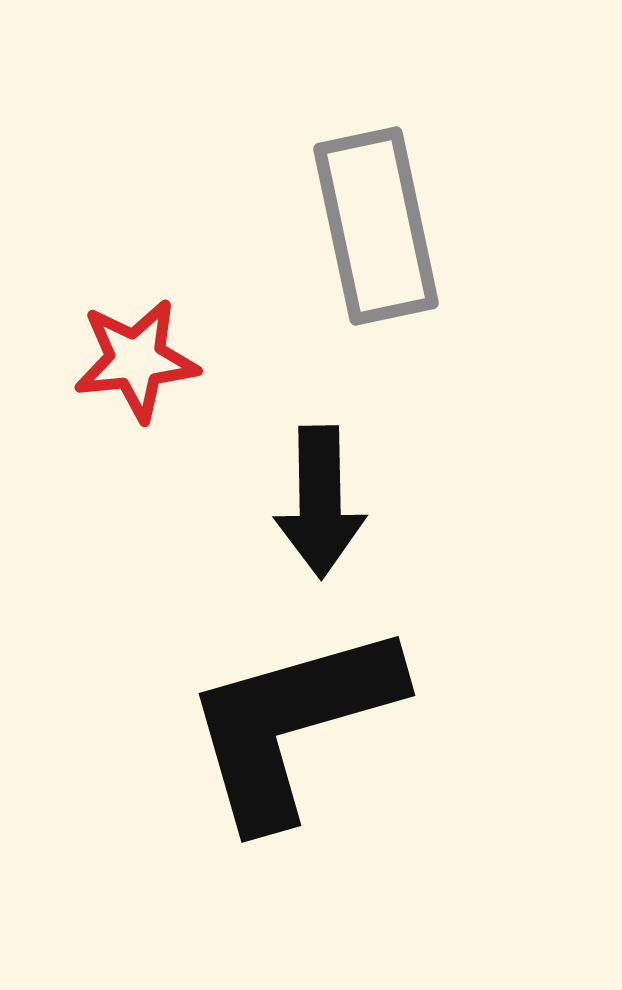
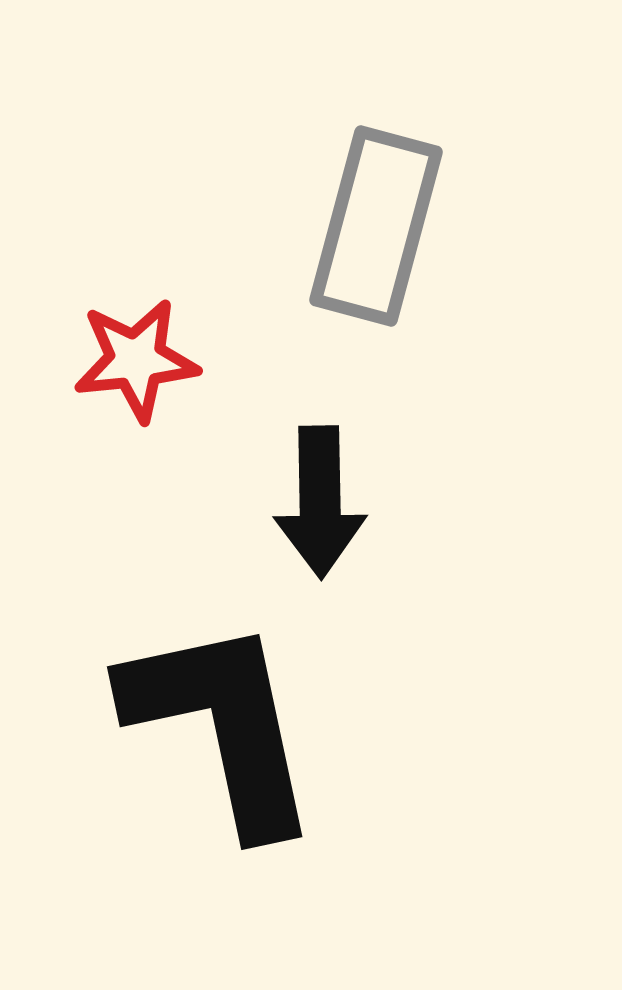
gray rectangle: rotated 27 degrees clockwise
black L-shape: moved 70 px left, 1 px down; rotated 94 degrees clockwise
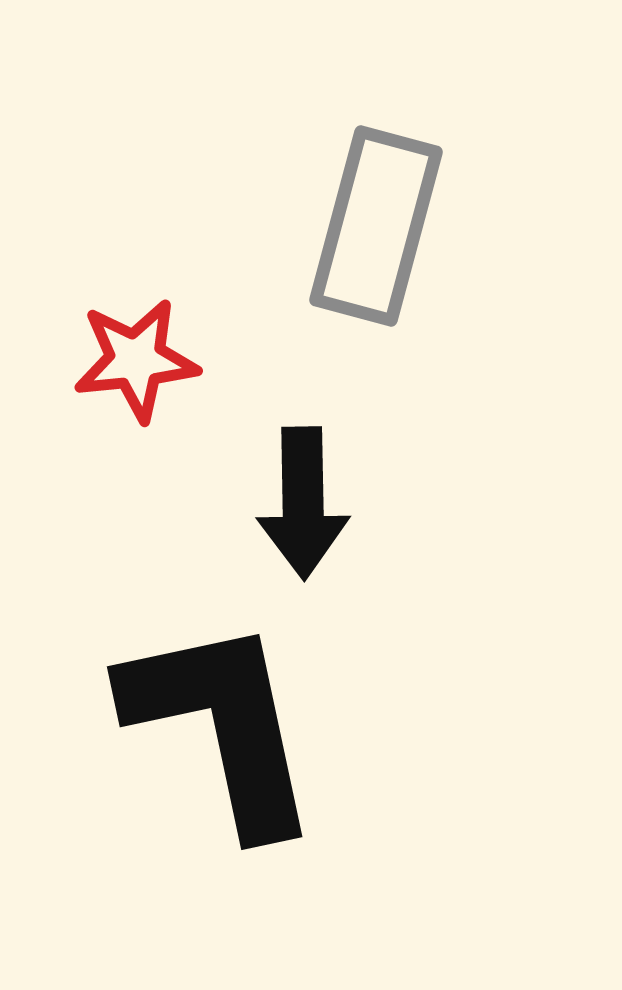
black arrow: moved 17 px left, 1 px down
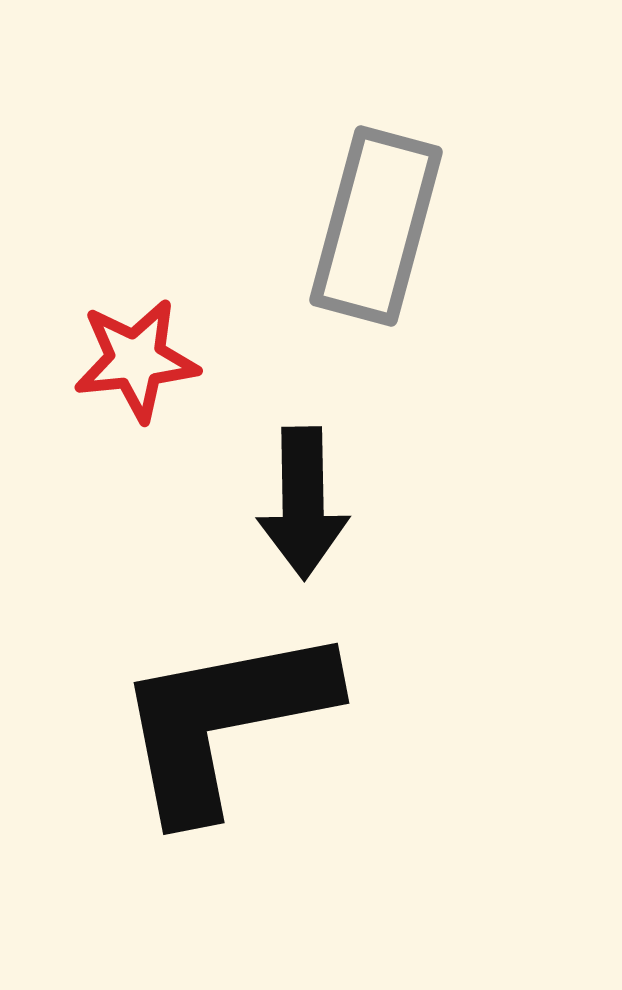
black L-shape: moved 2 px right, 4 px up; rotated 89 degrees counterclockwise
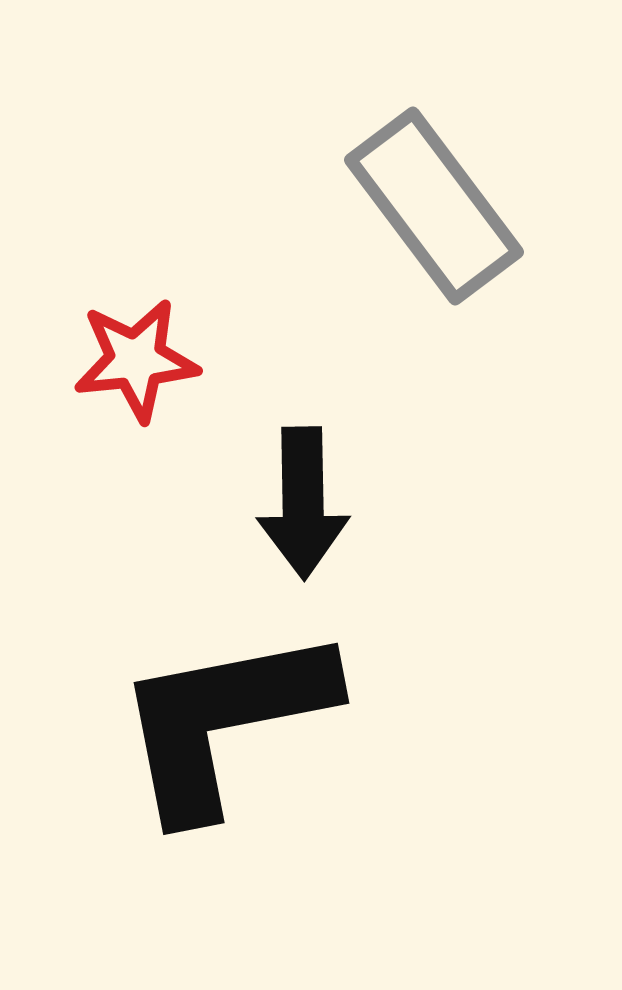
gray rectangle: moved 58 px right, 20 px up; rotated 52 degrees counterclockwise
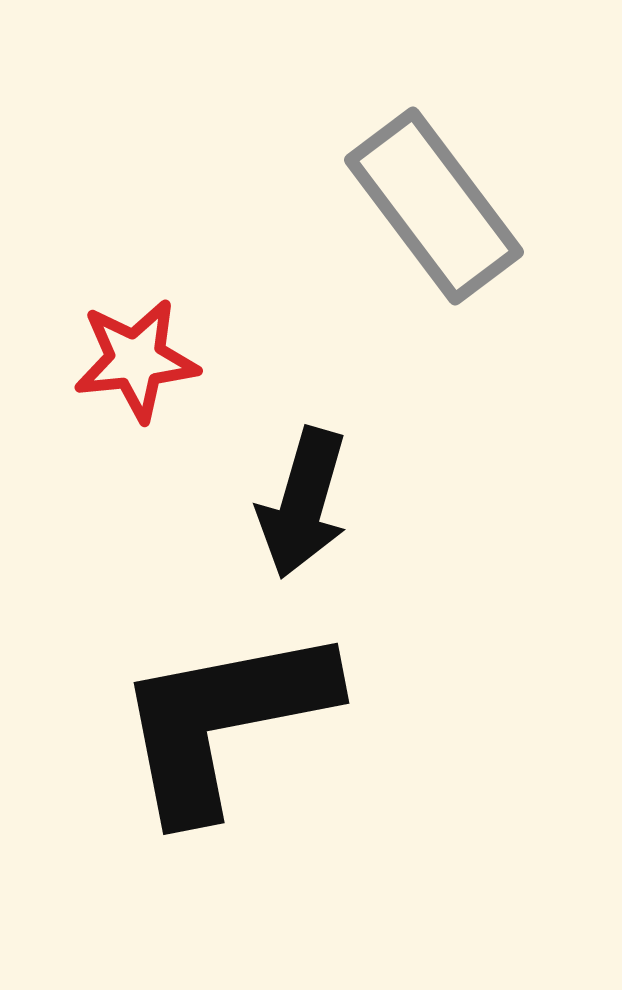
black arrow: rotated 17 degrees clockwise
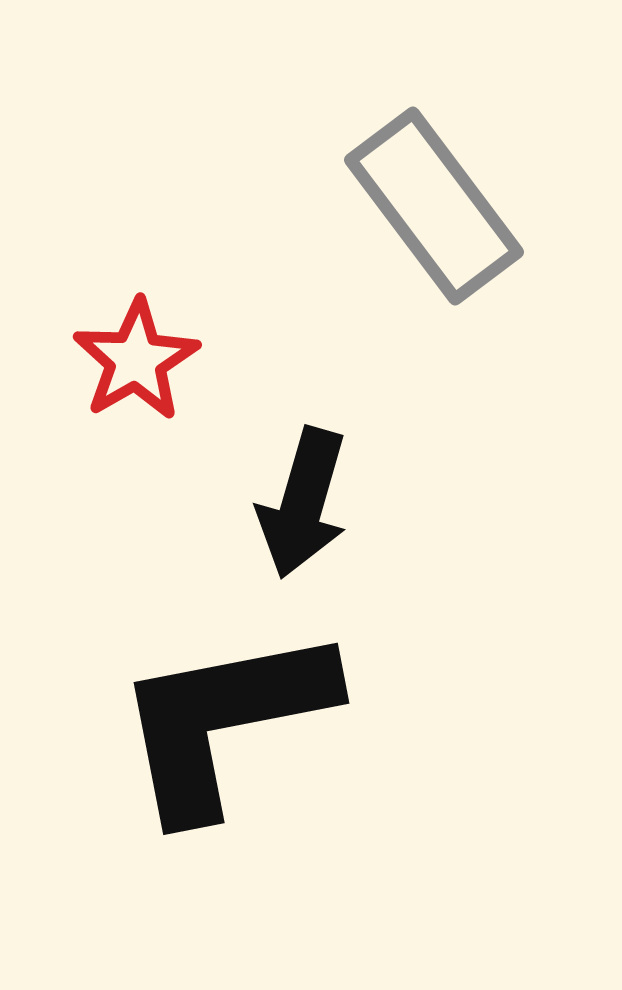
red star: rotated 24 degrees counterclockwise
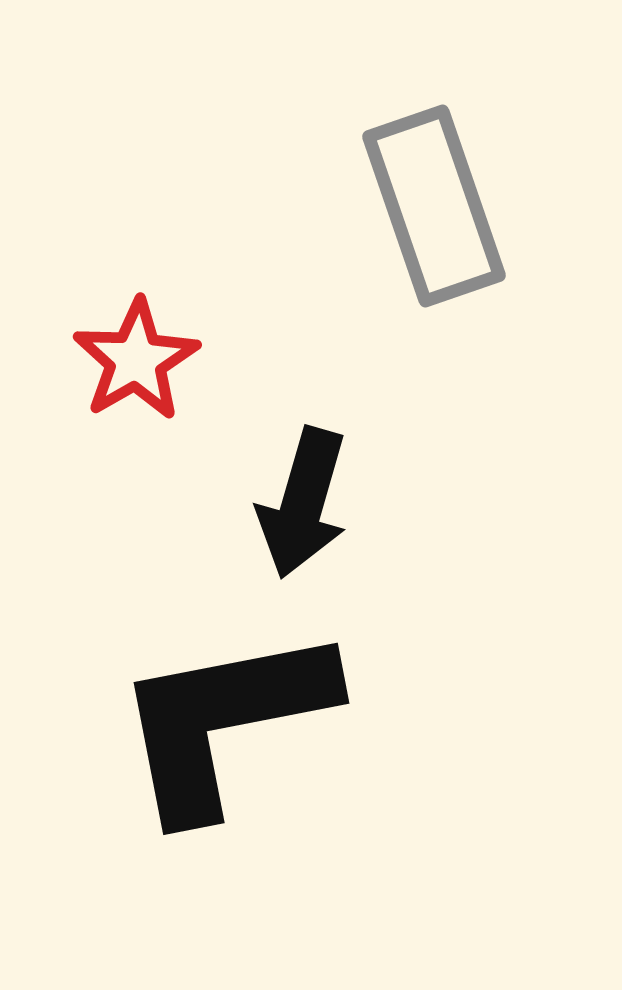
gray rectangle: rotated 18 degrees clockwise
